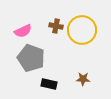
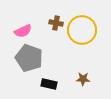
brown cross: moved 3 px up
gray pentagon: moved 2 px left
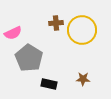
brown cross: rotated 16 degrees counterclockwise
pink semicircle: moved 10 px left, 2 px down
gray pentagon: rotated 12 degrees clockwise
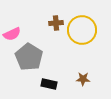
pink semicircle: moved 1 px left, 1 px down
gray pentagon: moved 1 px up
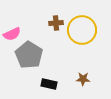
gray pentagon: moved 2 px up
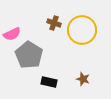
brown cross: moved 2 px left; rotated 24 degrees clockwise
brown star: rotated 16 degrees clockwise
black rectangle: moved 2 px up
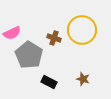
brown cross: moved 15 px down
pink semicircle: moved 1 px up
black rectangle: rotated 14 degrees clockwise
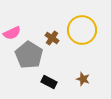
brown cross: moved 2 px left; rotated 16 degrees clockwise
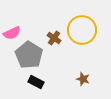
brown cross: moved 2 px right
black rectangle: moved 13 px left
